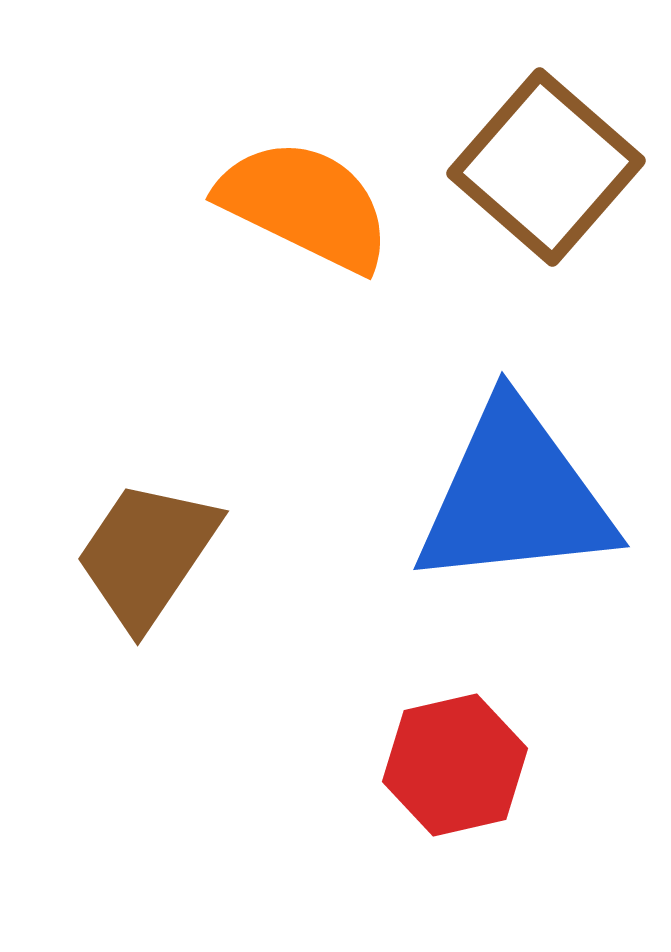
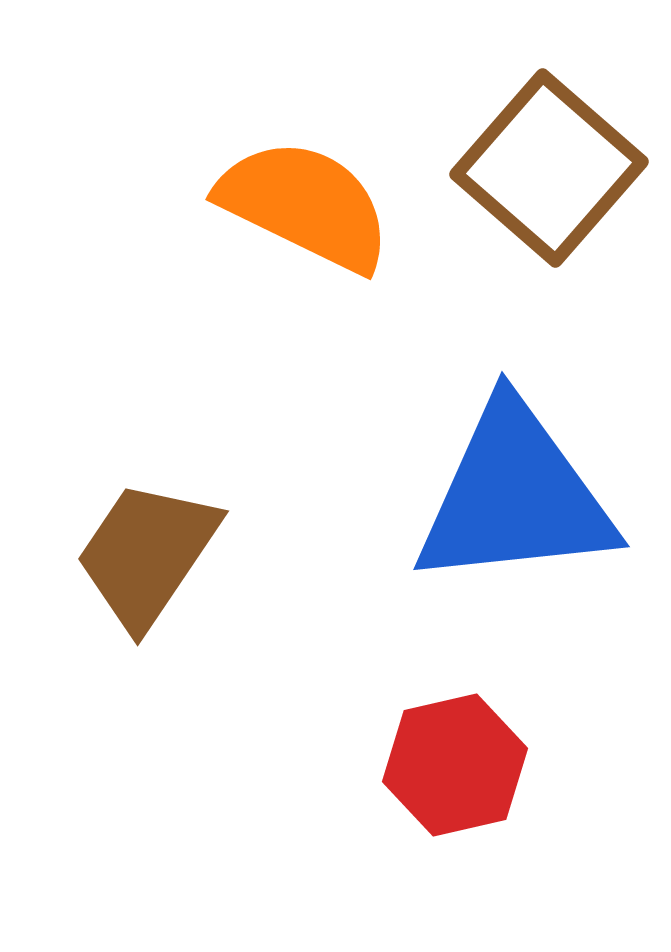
brown square: moved 3 px right, 1 px down
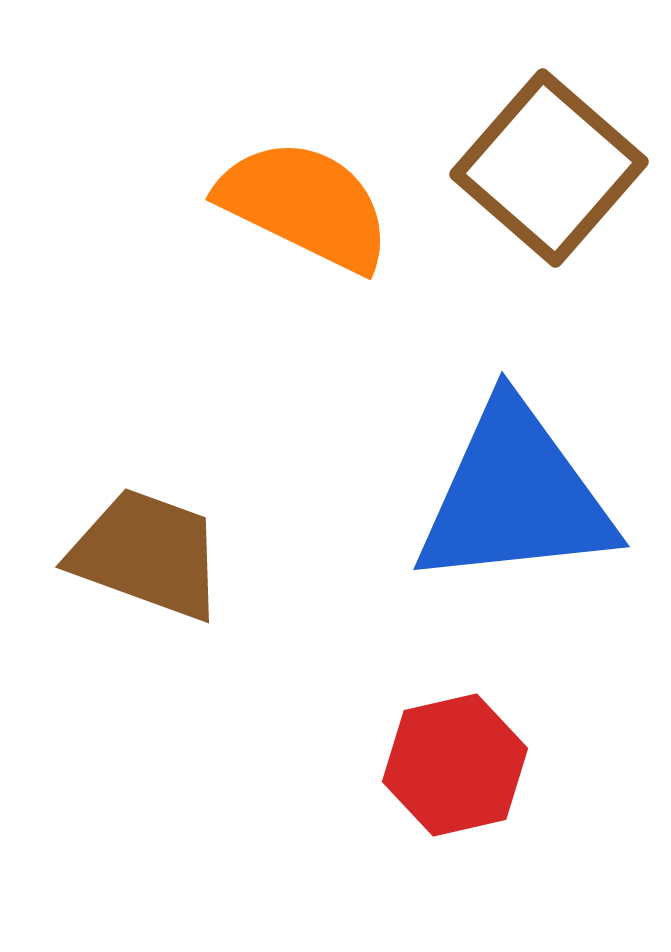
brown trapezoid: rotated 76 degrees clockwise
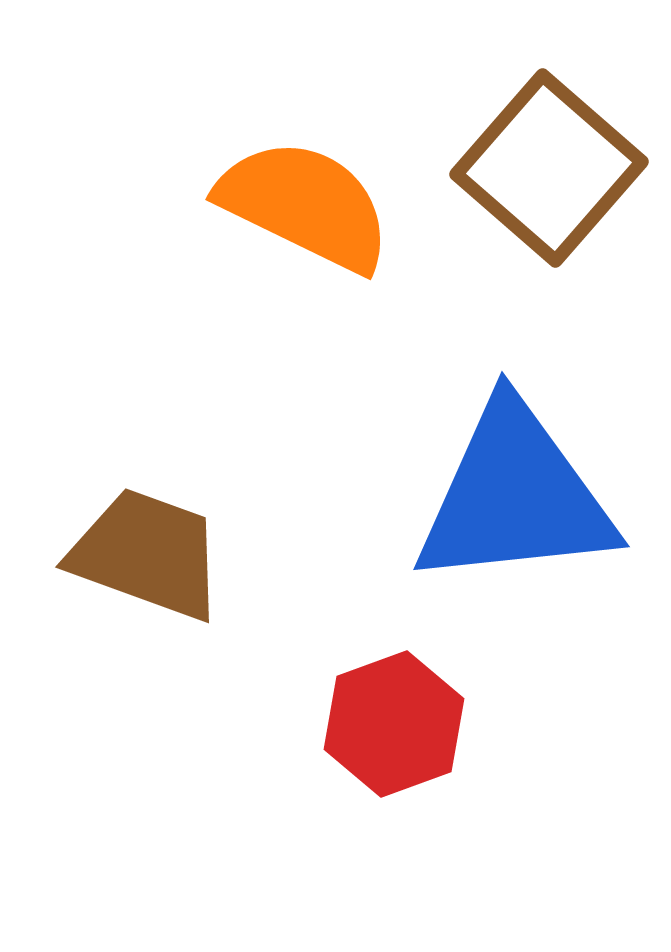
red hexagon: moved 61 px left, 41 px up; rotated 7 degrees counterclockwise
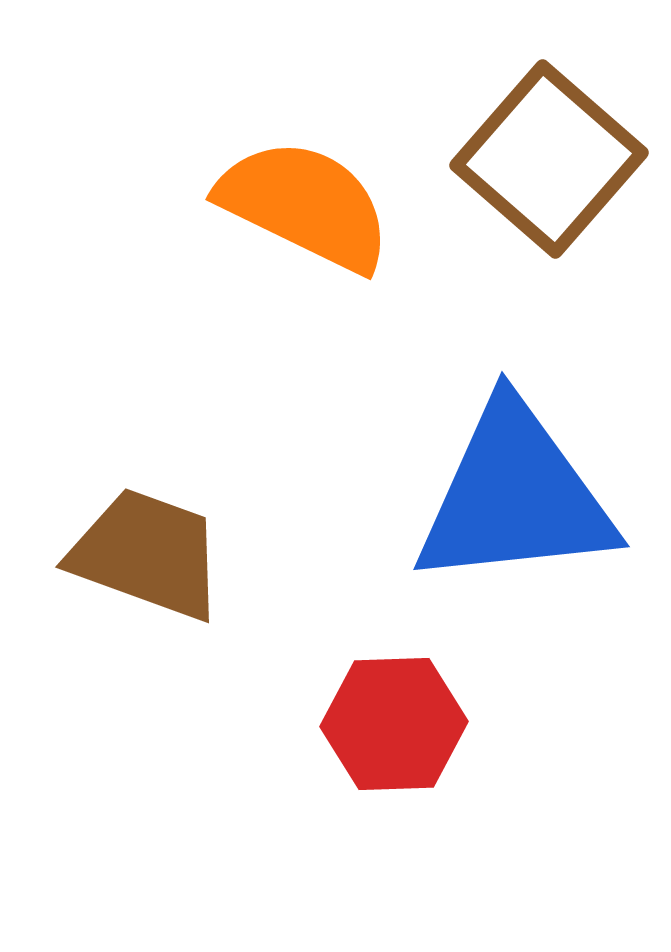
brown square: moved 9 px up
red hexagon: rotated 18 degrees clockwise
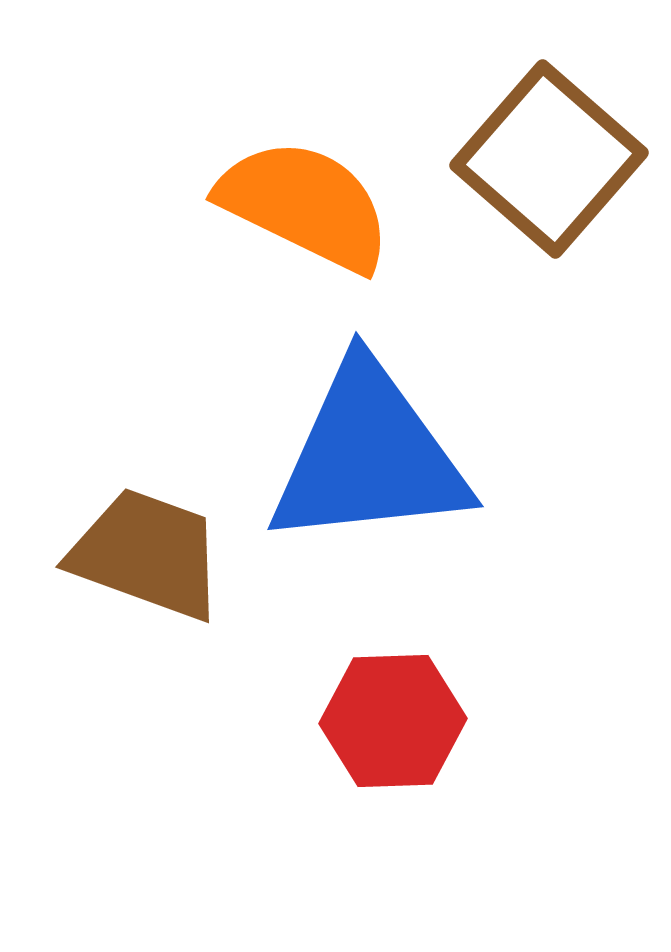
blue triangle: moved 146 px left, 40 px up
red hexagon: moved 1 px left, 3 px up
